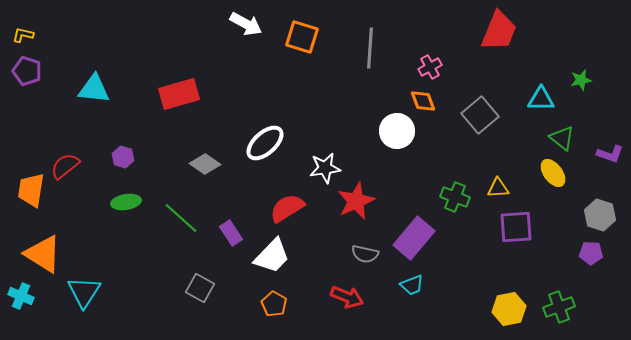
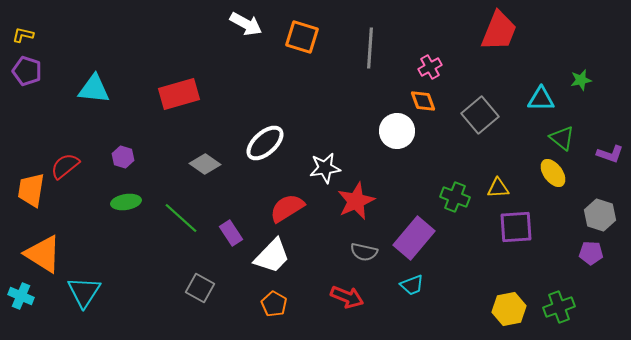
gray semicircle at (365, 254): moved 1 px left, 2 px up
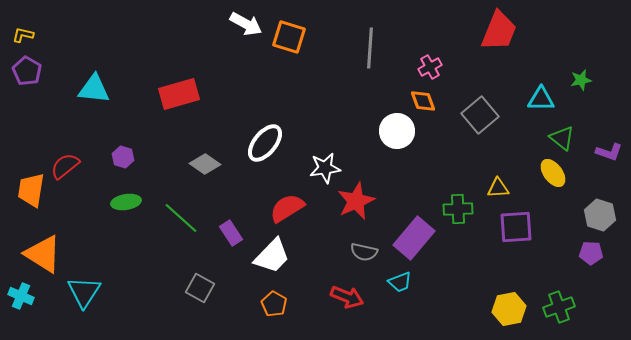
orange square at (302, 37): moved 13 px left
purple pentagon at (27, 71): rotated 12 degrees clockwise
white ellipse at (265, 143): rotated 9 degrees counterclockwise
purple L-shape at (610, 154): moved 1 px left, 2 px up
green cross at (455, 197): moved 3 px right, 12 px down; rotated 24 degrees counterclockwise
cyan trapezoid at (412, 285): moved 12 px left, 3 px up
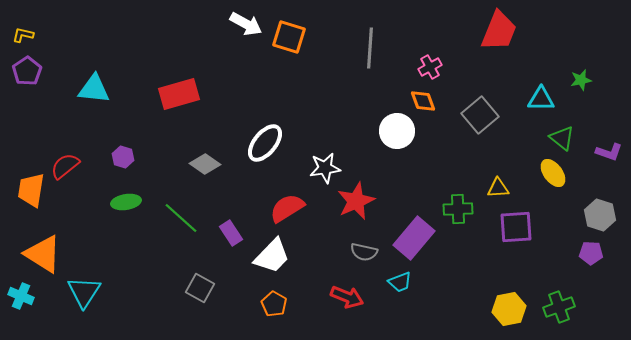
purple pentagon at (27, 71): rotated 8 degrees clockwise
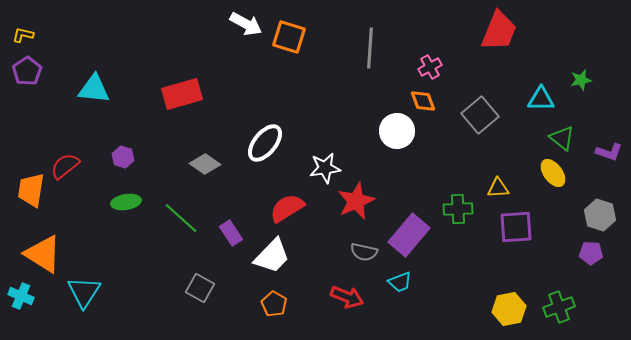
red rectangle at (179, 94): moved 3 px right
purple rectangle at (414, 238): moved 5 px left, 3 px up
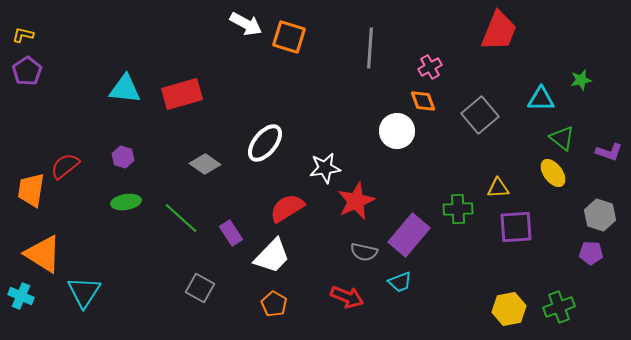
cyan triangle at (94, 89): moved 31 px right
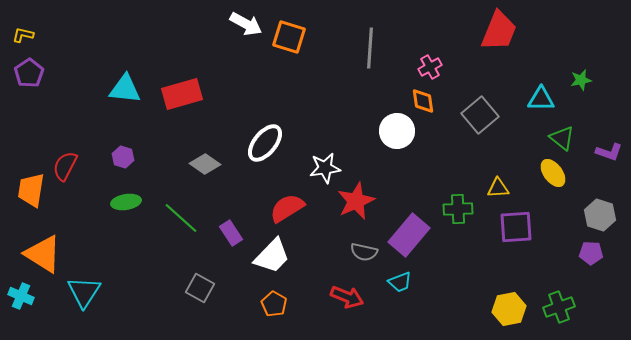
purple pentagon at (27, 71): moved 2 px right, 2 px down
orange diamond at (423, 101): rotated 12 degrees clockwise
red semicircle at (65, 166): rotated 24 degrees counterclockwise
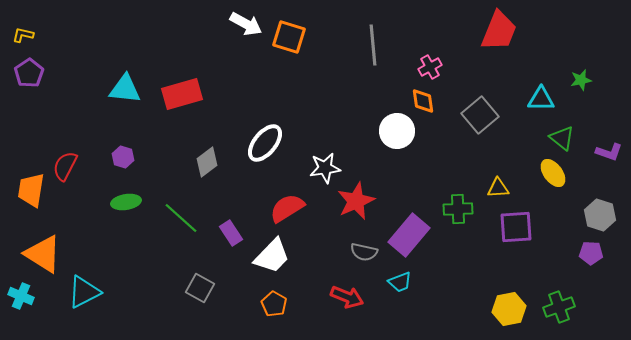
gray line at (370, 48): moved 3 px right, 3 px up; rotated 9 degrees counterclockwise
gray diamond at (205, 164): moved 2 px right, 2 px up; rotated 72 degrees counterclockwise
cyan triangle at (84, 292): rotated 30 degrees clockwise
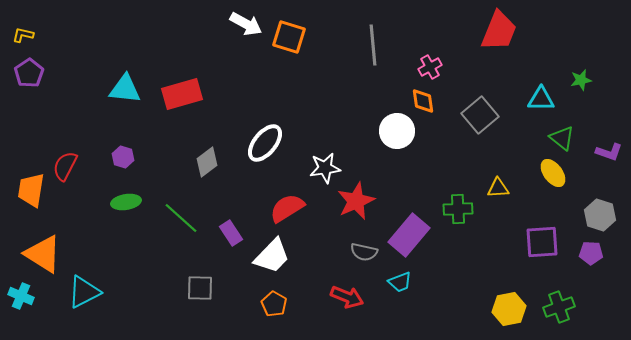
purple square at (516, 227): moved 26 px right, 15 px down
gray square at (200, 288): rotated 28 degrees counterclockwise
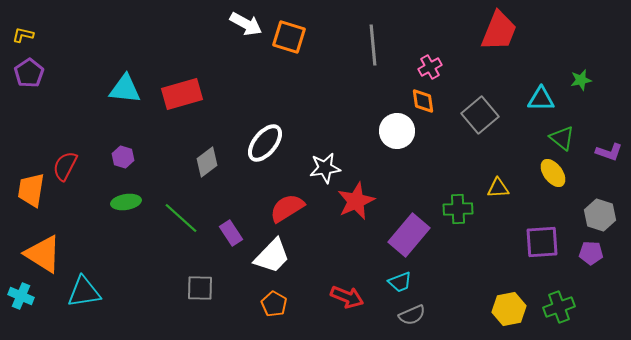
gray semicircle at (364, 252): moved 48 px right, 63 px down; rotated 36 degrees counterclockwise
cyan triangle at (84, 292): rotated 18 degrees clockwise
